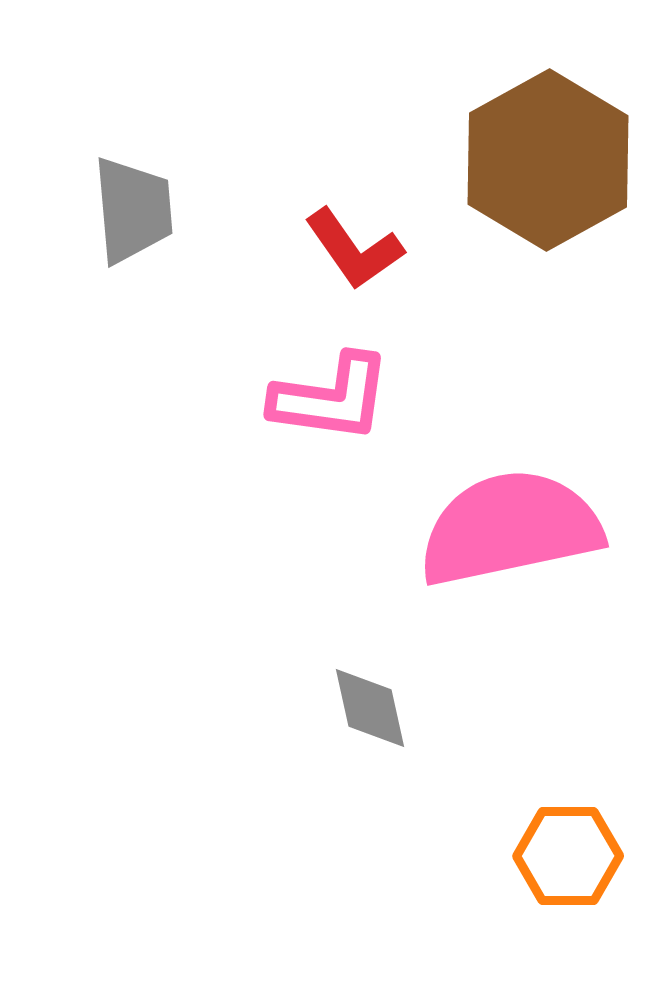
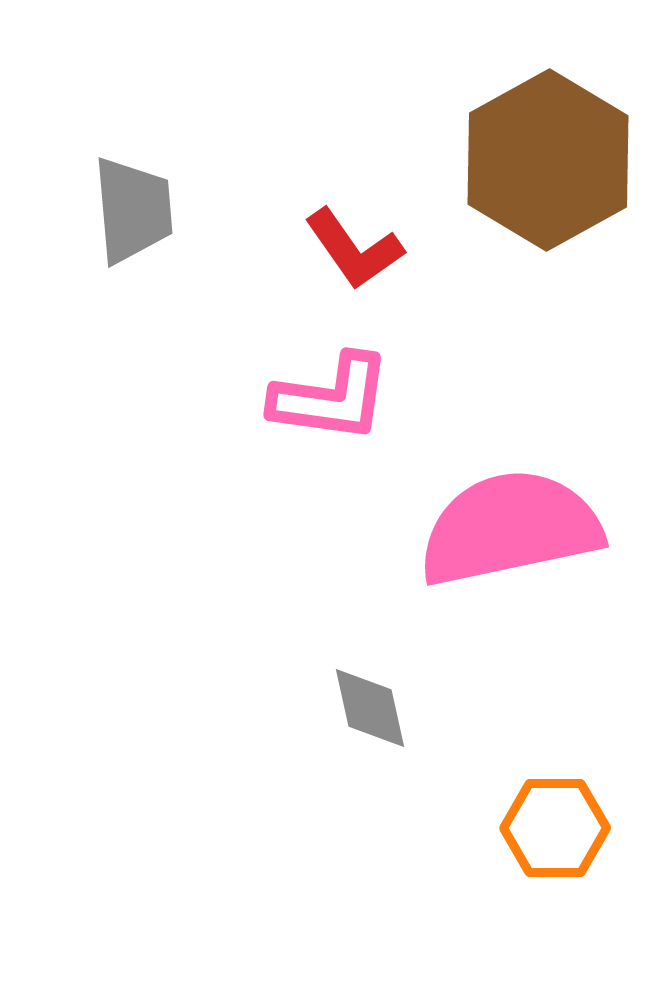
orange hexagon: moved 13 px left, 28 px up
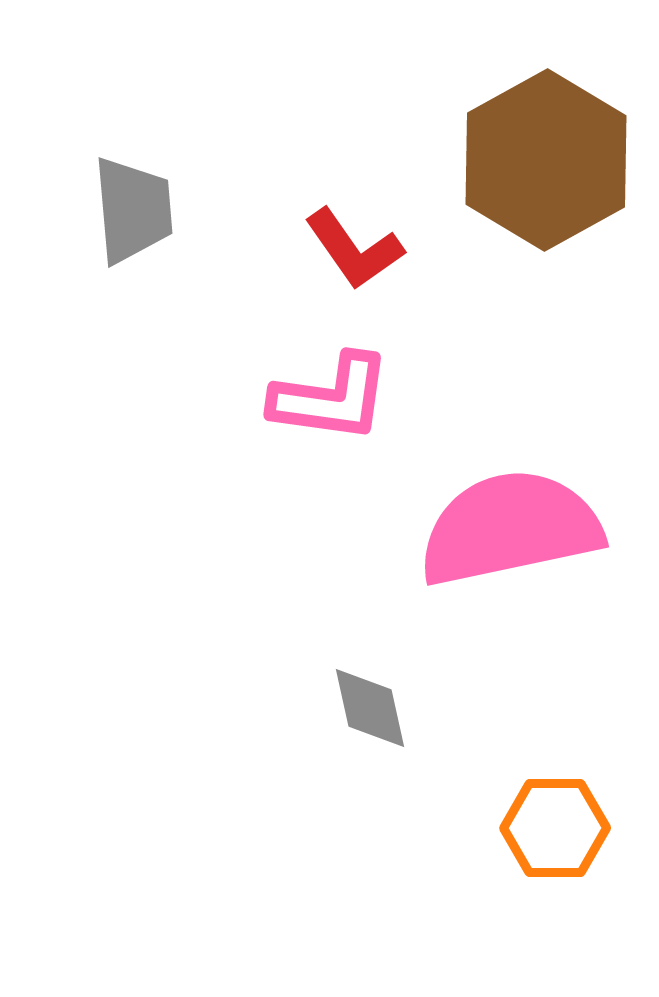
brown hexagon: moved 2 px left
